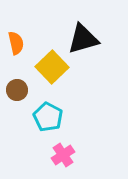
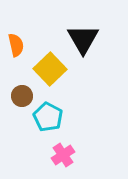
black triangle: rotated 44 degrees counterclockwise
orange semicircle: moved 2 px down
yellow square: moved 2 px left, 2 px down
brown circle: moved 5 px right, 6 px down
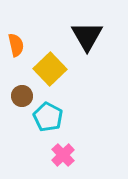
black triangle: moved 4 px right, 3 px up
pink cross: rotated 10 degrees counterclockwise
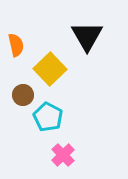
brown circle: moved 1 px right, 1 px up
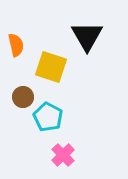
yellow square: moved 1 px right, 2 px up; rotated 28 degrees counterclockwise
brown circle: moved 2 px down
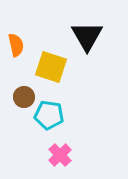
brown circle: moved 1 px right
cyan pentagon: moved 1 px right, 2 px up; rotated 20 degrees counterclockwise
pink cross: moved 3 px left
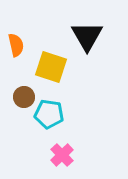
cyan pentagon: moved 1 px up
pink cross: moved 2 px right
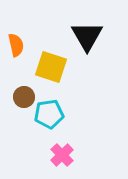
cyan pentagon: rotated 16 degrees counterclockwise
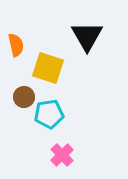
yellow square: moved 3 px left, 1 px down
